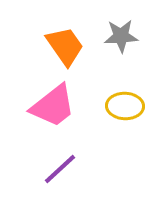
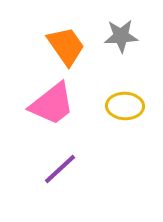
orange trapezoid: moved 1 px right
pink trapezoid: moved 1 px left, 2 px up
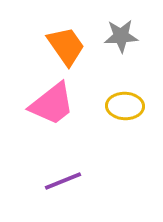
purple line: moved 3 px right, 12 px down; rotated 21 degrees clockwise
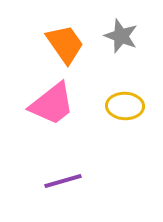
gray star: rotated 24 degrees clockwise
orange trapezoid: moved 1 px left, 2 px up
purple line: rotated 6 degrees clockwise
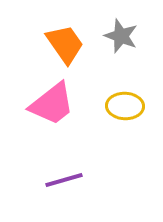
purple line: moved 1 px right, 1 px up
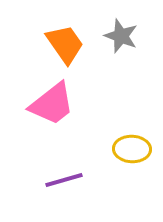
yellow ellipse: moved 7 px right, 43 px down
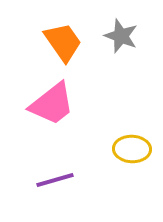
orange trapezoid: moved 2 px left, 2 px up
purple line: moved 9 px left
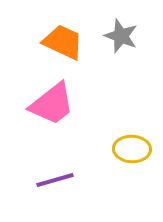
orange trapezoid: rotated 30 degrees counterclockwise
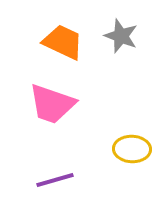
pink trapezoid: rotated 57 degrees clockwise
